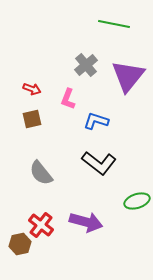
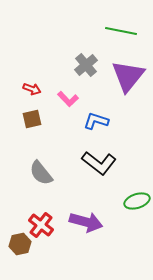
green line: moved 7 px right, 7 px down
pink L-shape: rotated 65 degrees counterclockwise
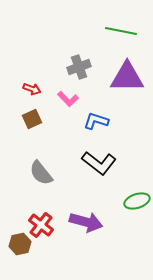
gray cross: moved 7 px left, 2 px down; rotated 20 degrees clockwise
purple triangle: moved 1 px left, 1 px down; rotated 51 degrees clockwise
brown square: rotated 12 degrees counterclockwise
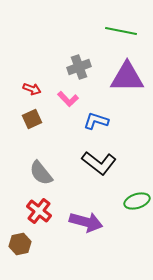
red cross: moved 2 px left, 14 px up
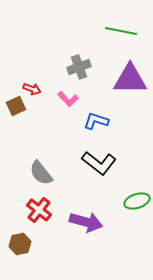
purple triangle: moved 3 px right, 2 px down
brown square: moved 16 px left, 13 px up
red cross: moved 1 px up
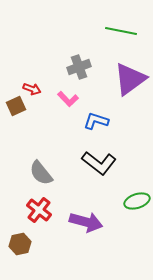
purple triangle: rotated 36 degrees counterclockwise
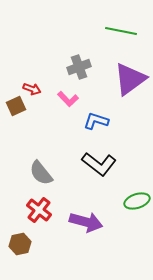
black L-shape: moved 1 px down
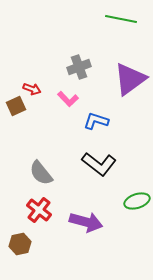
green line: moved 12 px up
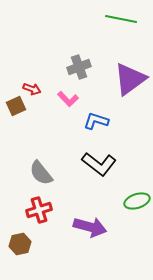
red cross: rotated 35 degrees clockwise
purple arrow: moved 4 px right, 5 px down
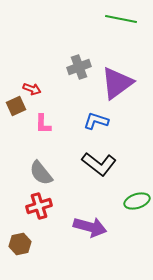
purple triangle: moved 13 px left, 4 px down
pink L-shape: moved 25 px left, 25 px down; rotated 45 degrees clockwise
red cross: moved 4 px up
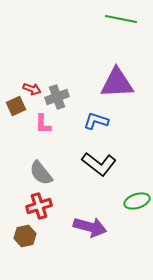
gray cross: moved 22 px left, 30 px down
purple triangle: rotated 33 degrees clockwise
brown hexagon: moved 5 px right, 8 px up
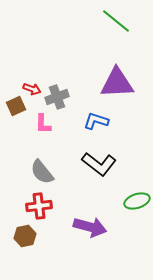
green line: moved 5 px left, 2 px down; rotated 28 degrees clockwise
gray semicircle: moved 1 px right, 1 px up
red cross: rotated 10 degrees clockwise
